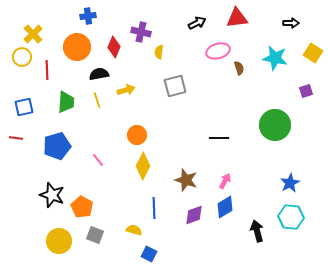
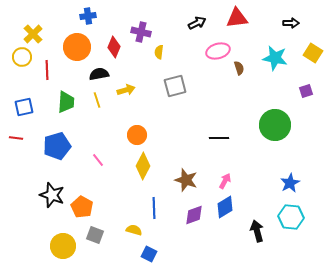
yellow circle at (59, 241): moved 4 px right, 5 px down
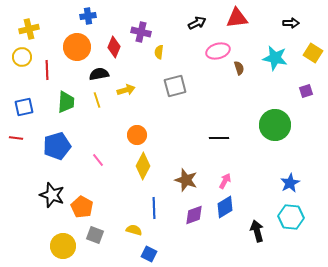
yellow cross at (33, 34): moved 4 px left, 5 px up; rotated 30 degrees clockwise
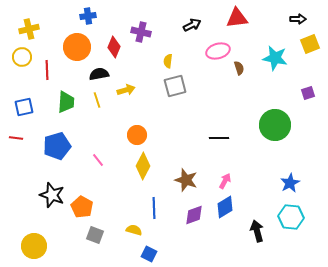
black arrow at (197, 23): moved 5 px left, 2 px down
black arrow at (291, 23): moved 7 px right, 4 px up
yellow semicircle at (159, 52): moved 9 px right, 9 px down
yellow square at (313, 53): moved 3 px left, 9 px up; rotated 36 degrees clockwise
purple square at (306, 91): moved 2 px right, 2 px down
yellow circle at (63, 246): moved 29 px left
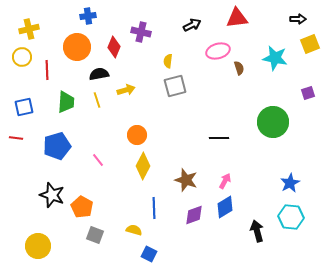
green circle at (275, 125): moved 2 px left, 3 px up
yellow circle at (34, 246): moved 4 px right
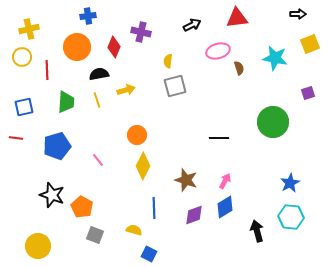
black arrow at (298, 19): moved 5 px up
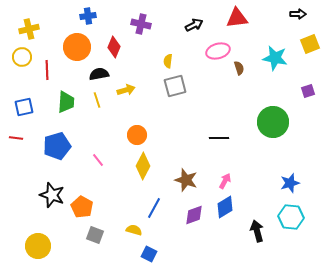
black arrow at (192, 25): moved 2 px right
purple cross at (141, 32): moved 8 px up
purple square at (308, 93): moved 2 px up
blue star at (290, 183): rotated 12 degrees clockwise
blue line at (154, 208): rotated 30 degrees clockwise
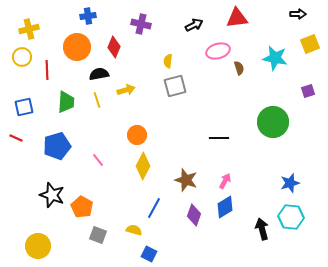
red line at (16, 138): rotated 16 degrees clockwise
purple diamond at (194, 215): rotated 50 degrees counterclockwise
black arrow at (257, 231): moved 5 px right, 2 px up
gray square at (95, 235): moved 3 px right
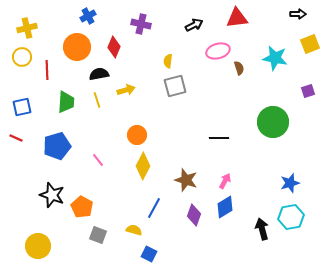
blue cross at (88, 16): rotated 21 degrees counterclockwise
yellow cross at (29, 29): moved 2 px left, 1 px up
blue square at (24, 107): moved 2 px left
cyan hexagon at (291, 217): rotated 15 degrees counterclockwise
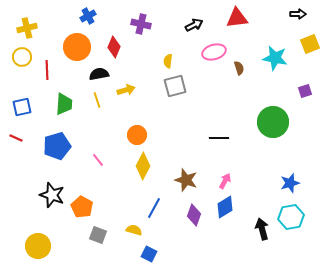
pink ellipse at (218, 51): moved 4 px left, 1 px down
purple square at (308, 91): moved 3 px left
green trapezoid at (66, 102): moved 2 px left, 2 px down
